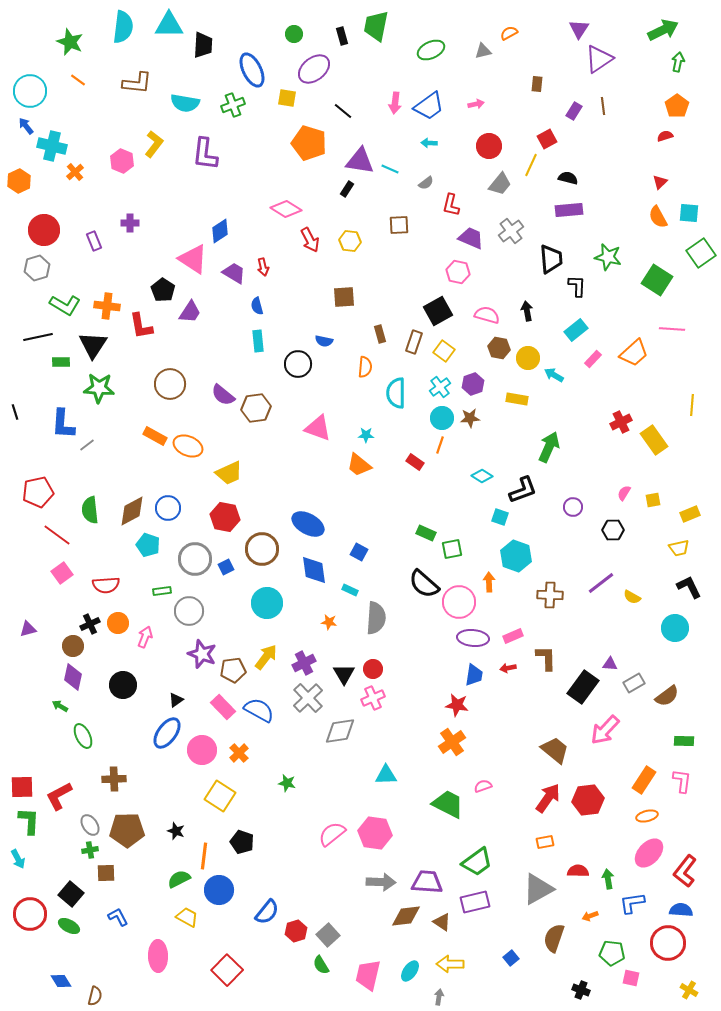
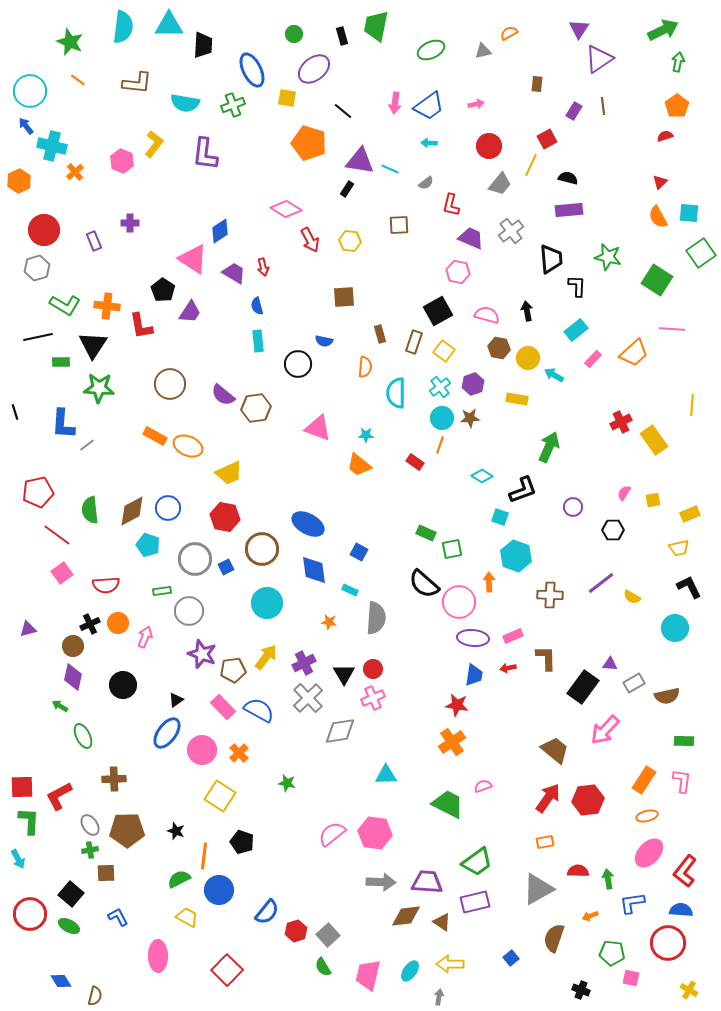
brown semicircle at (667, 696): rotated 25 degrees clockwise
green semicircle at (321, 965): moved 2 px right, 2 px down
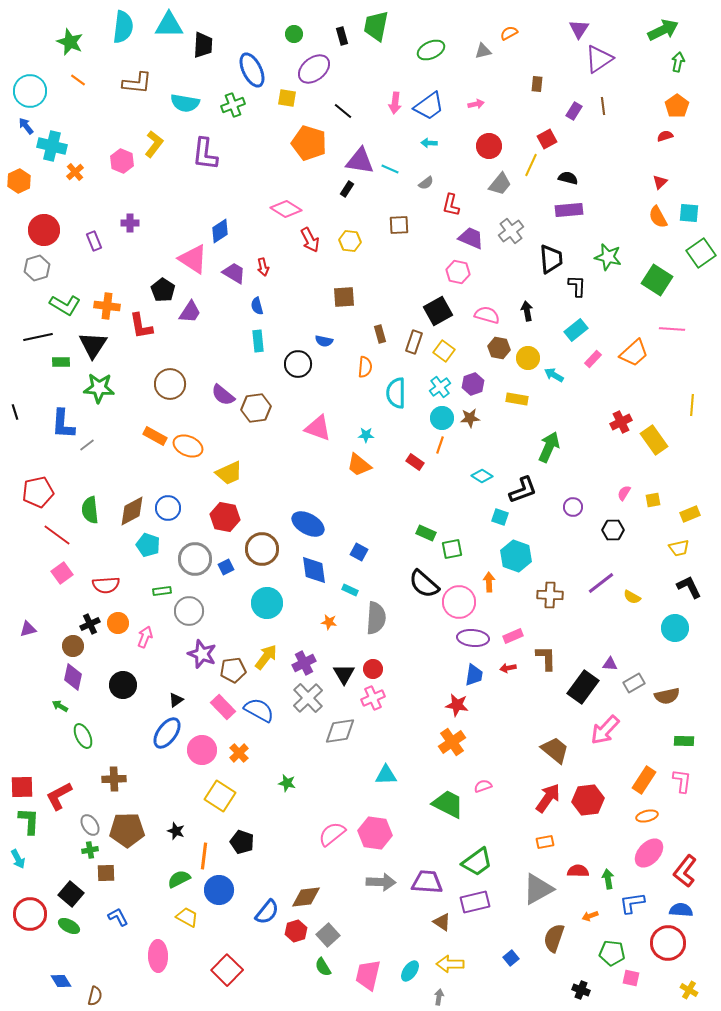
brown diamond at (406, 916): moved 100 px left, 19 px up
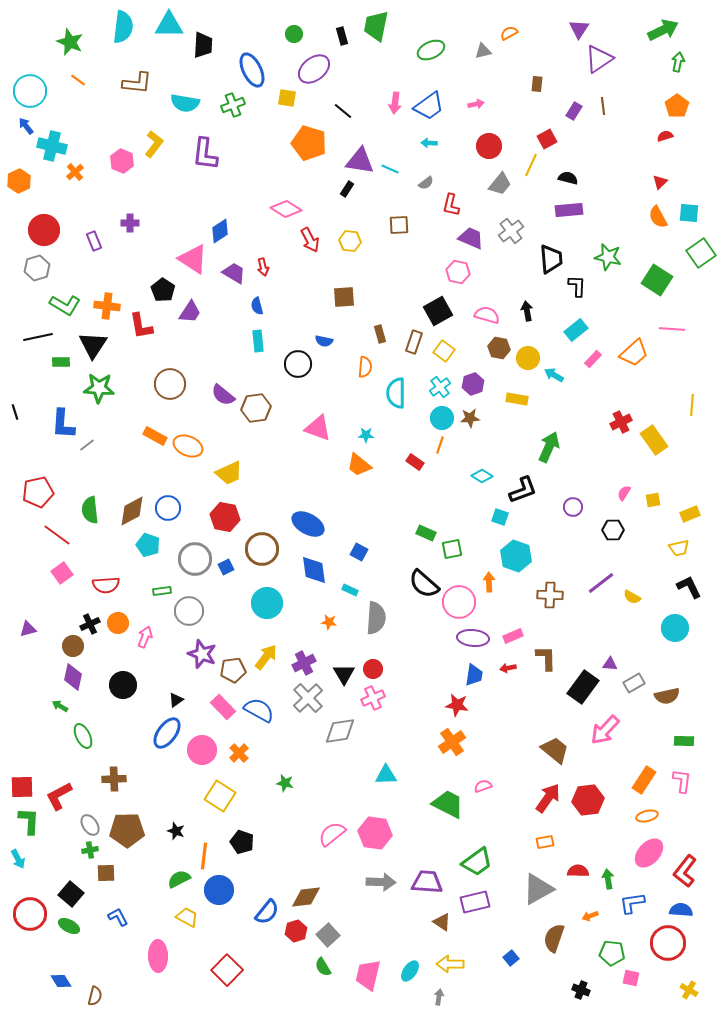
green star at (287, 783): moved 2 px left
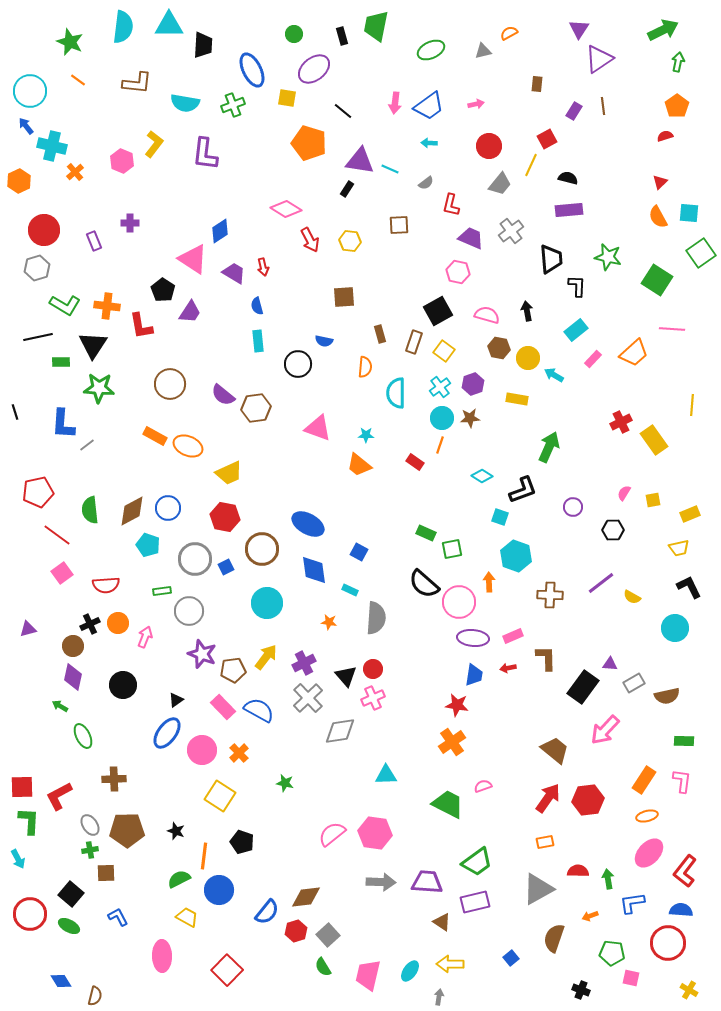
black triangle at (344, 674): moved 2 px right, 2 px down; rotated 10 degrees counterclockwise
pink ellipse at (158, 956): moved 4 px right
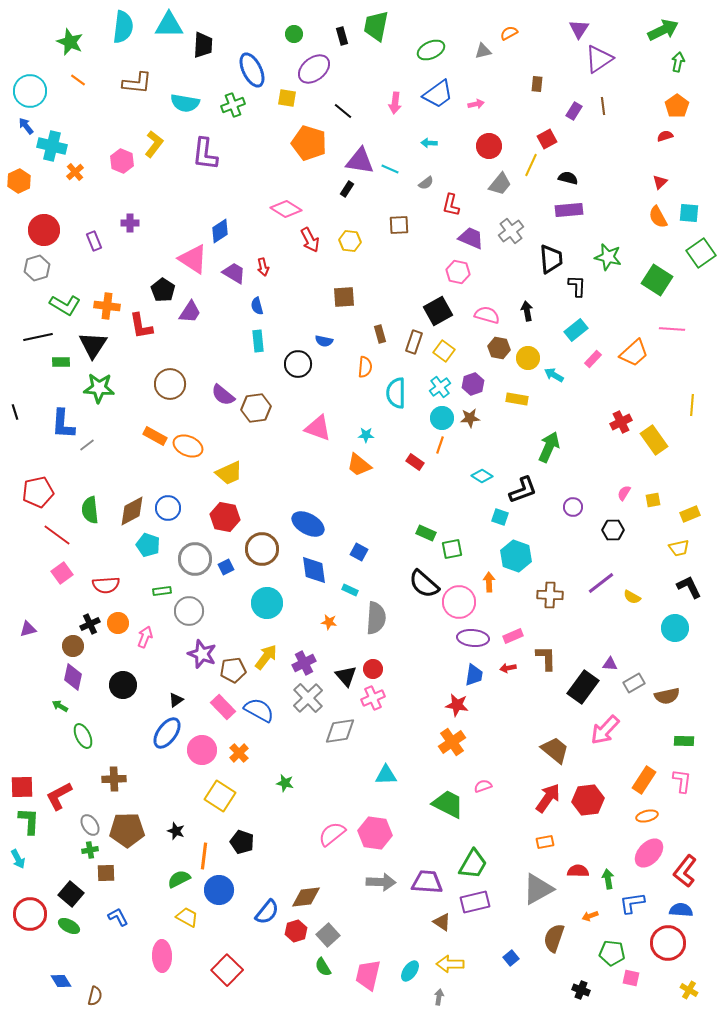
blue trapezoid at (429, 106): moved 9 px right, 12 px up
green trapezoid at (477, 862): moved 4 px left, 2 px down; rotated 24 degrees counterclockwise
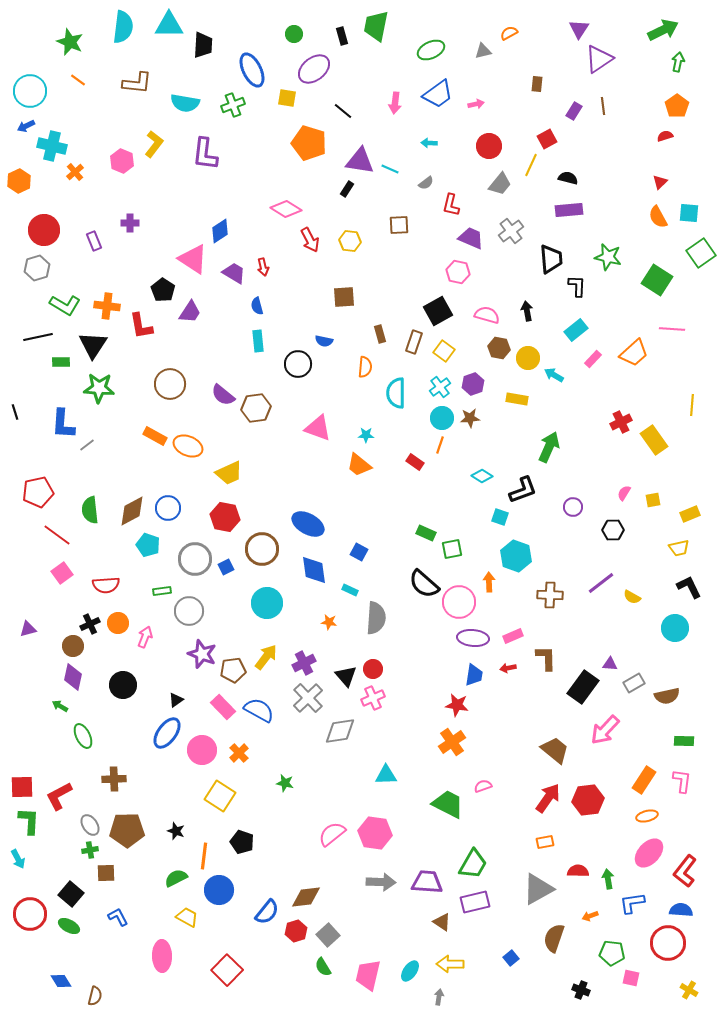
blue arrow at (26, 126): rotated 78 degrees counterclockwise
green semicircle at (179, 879): moved 3 px left, 1 px up
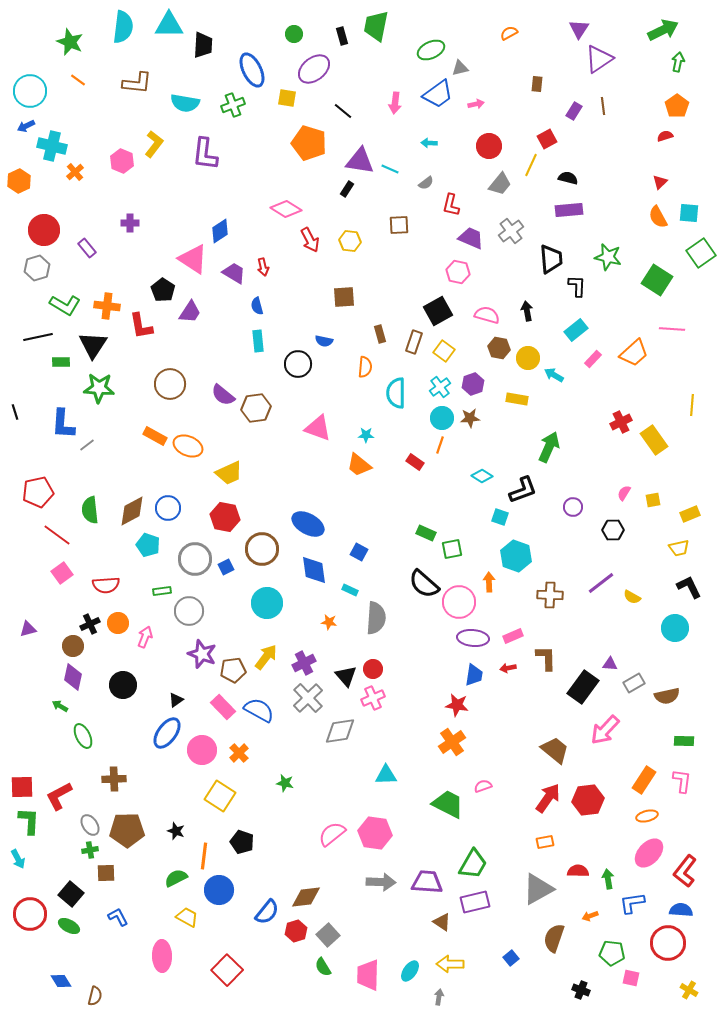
gray triangle at (483, 51): moved 23 px left, 17 px down
purple rectangle at (94, 241): moved 7 px left, 7 px down; rotated 18 degrees counterclockwise
pink trapezoid at (368, 975): rotated 12 degrees counterclockwise
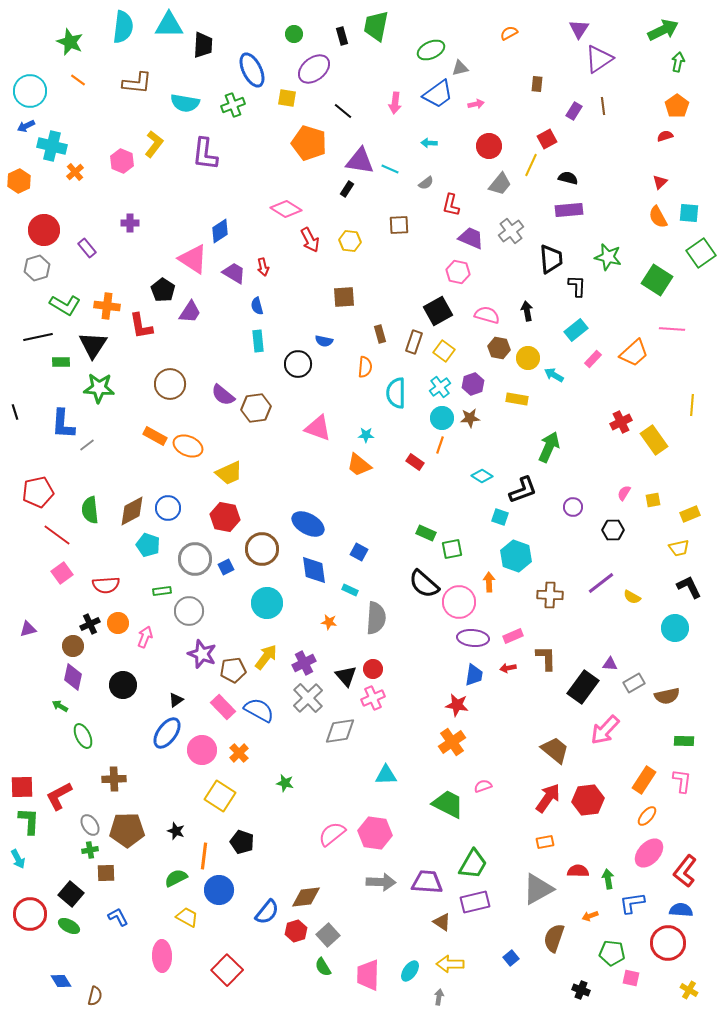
orange ellipse at (647, 816): rotated 35 degrees counterclockwise
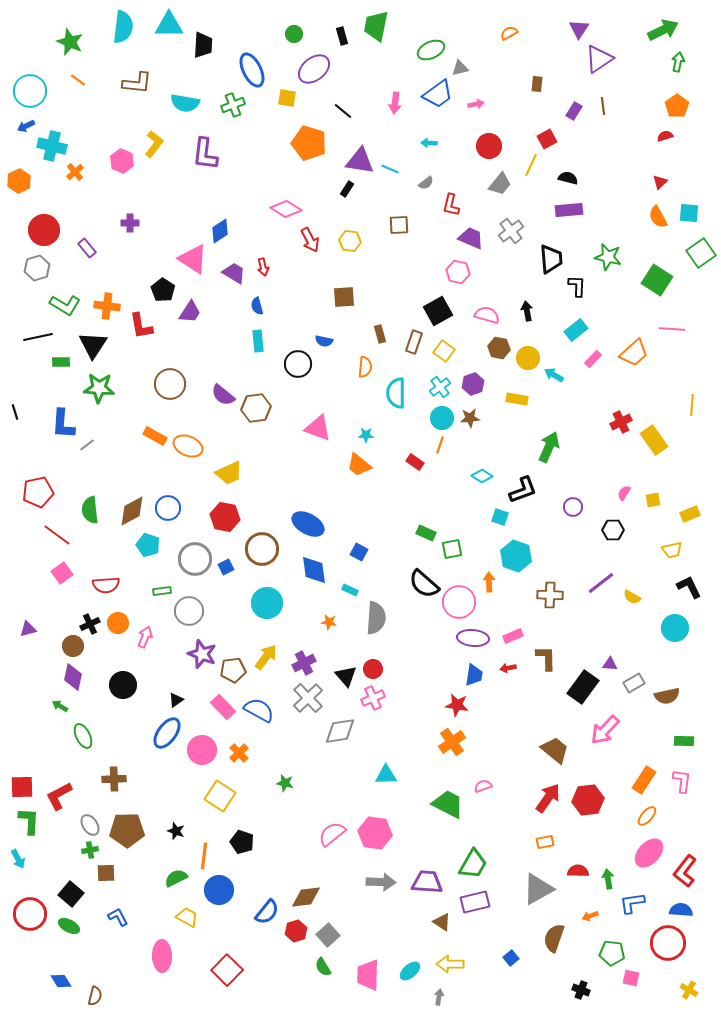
yellow trapezoid at (679, 548): moved 7 px left, 2 px down
cyan ellipse at (410, 971): rotated 15 degrees clockwise
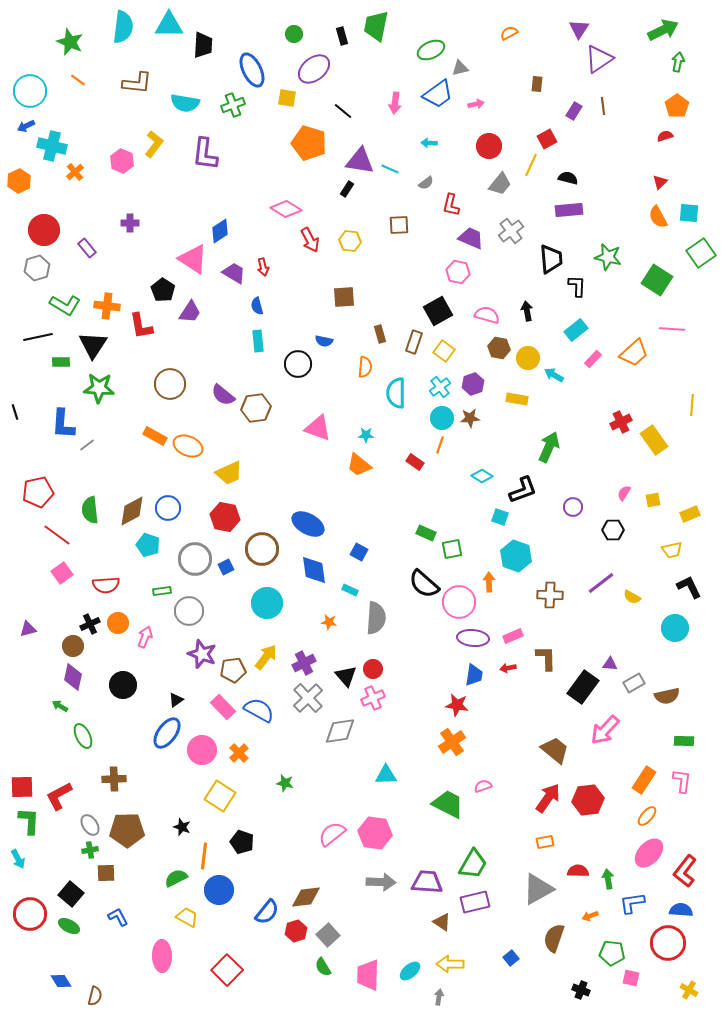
black star at (176, 831): moved 6 px right, 4 px up
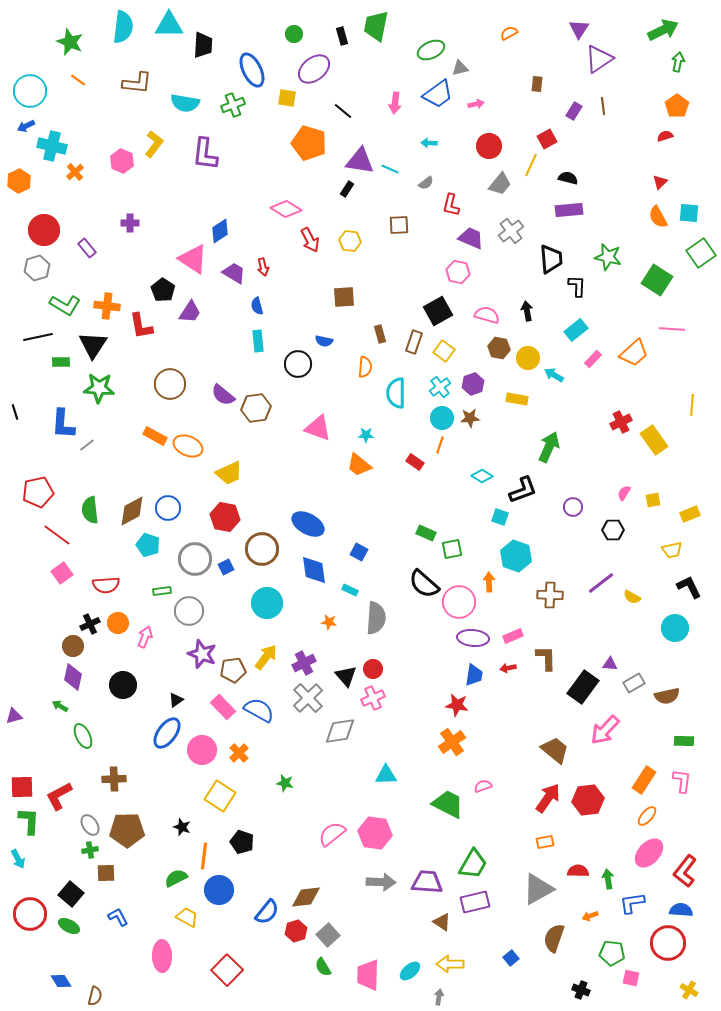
purple triangle at (28, 629): moved 14 px left, 87 px down
